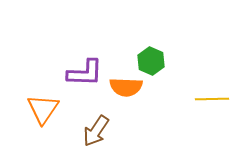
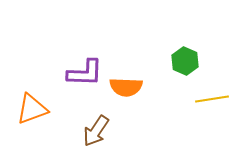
green hexagon: moved 34 px right
yellow line: rotated 8 degrees counterclockwise
orange triangle: moved 11 px left; rotated 36 degrees clockwise
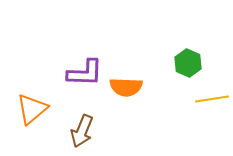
green hexagon: moved 3 px right, 2 px down
orange triangle: rotated 20 degrees counterclockwise
brown arrow: moved 14 px left; rotated 12 degrees counterclockwise
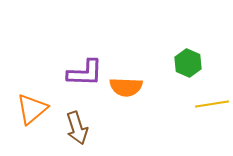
yellow line: moved 5 px down
brown arrow: moved 5 px left, 3 px up; rotated 40 degrees counterclockwise
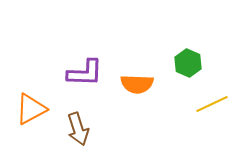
orange semicircle: moved 11 px right, 3 px up
yellow line: rotated 16 degrees counterclockwise
orange triangle: moved 1 px left; rotated 12 degrees clockwise
brown arrow: moved 1 px right, 1 px down
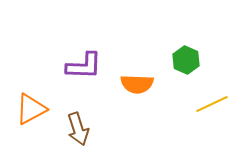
green hexagon: moved 2 px left, 3 px up
purple L-shape: moved 1 px left, 7 px up
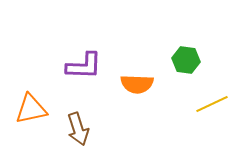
green hexagon: rotated 16 degrees counterclockwise
orange triangle: rotated 16 degrees clockwise
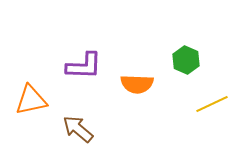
green hexagon: rotated 16 degrees clockwise
orange triangle: moved 9 px up
brown arrow: rotated 148 degrees clockwise
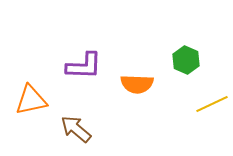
brown arrow: moved 2 px left
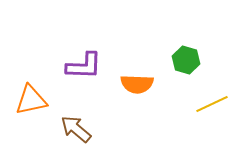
green hexagon: rotated 8 degrees counterclockwise
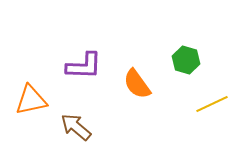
orange semicircle: rotated 52 degrees clockwise
brown arrow: moved 2 px up
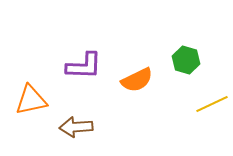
orange semicircle: moved 4 px up; rotated 80 degrees counterclockwise
brown arrow: rotated 44 degrees counterclockwise
